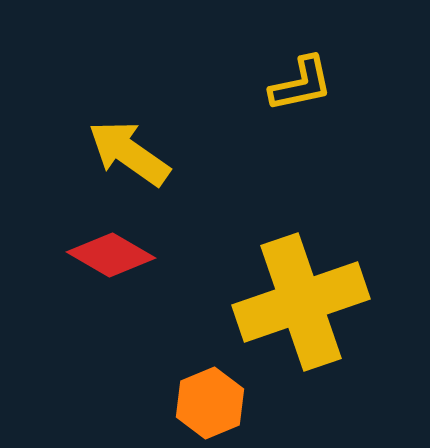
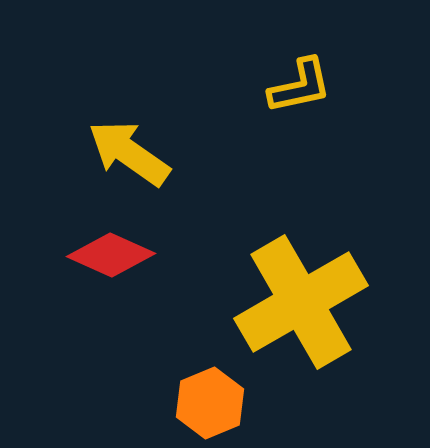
yellow L-shape: moved 1 px left, 2 px down
red diamond: rotated 6 degrees counterclockwise
yellow cross: rotated 11 degrees counterclockwise
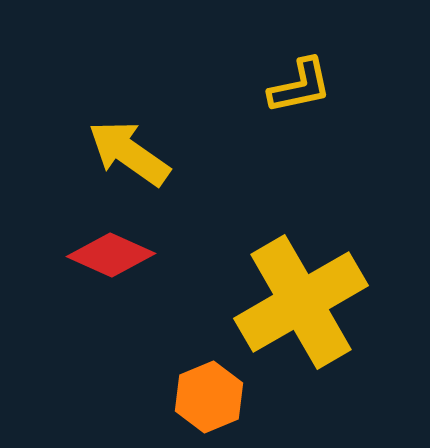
orange hexagon: moved 1 px left, 6 px up
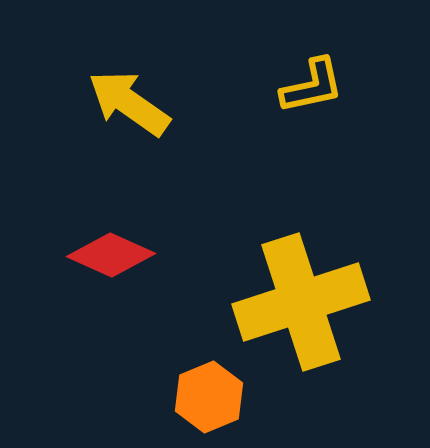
yellow L-shape: moved 12 px right
yellow arrow: moved 50 px up
yellow cross: rotated 12 degrees clockwise
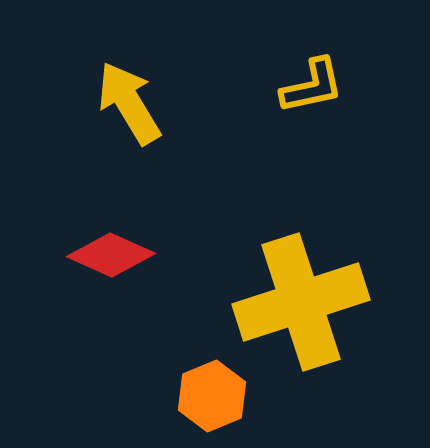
yellow arrow: rotated 24 degrees clockwise
orange hexagon: moved 3 px right, 1 px up
